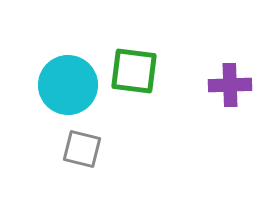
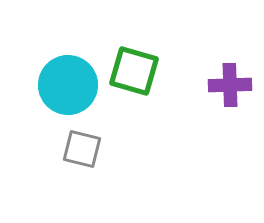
green square: rotated 9 degrees clockwise
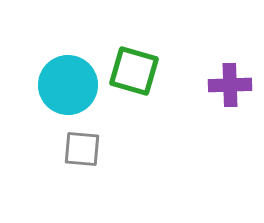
gray square: rotated 9 degrees counterclockwise
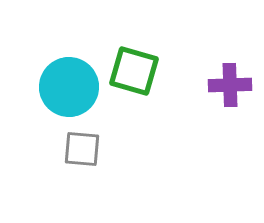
cyan circle: moved 1 px right, 2 px down
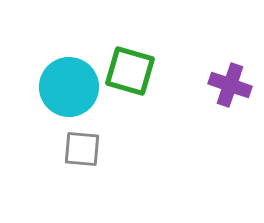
green square: moved 4 px left
purple cross: rotated 21 degrees clockwise
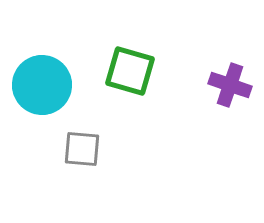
cyan circle: moved 27 px left, 2 px up
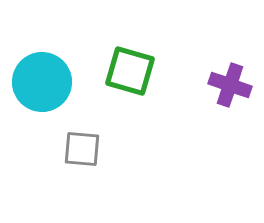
cyan circle: moved 3 px up
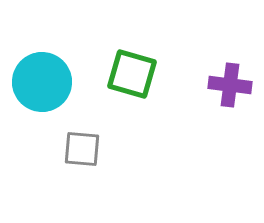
green square: moved 2 px right, 3 px down
purple cross: rotated 12 degrees counterclockwise
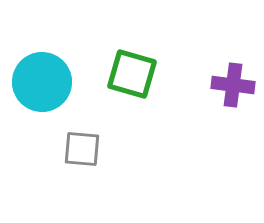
purple cross: moved 3 px right
